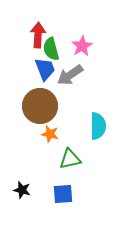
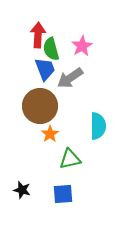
gray arrow: moved 3 px down
orange star: rotated 24 degrees clockwise
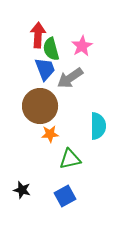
orange star: rotated 30 degrees clockwise
blue square: moved 2 px right, 2 px down; rotated 25 degrees counterclockwise
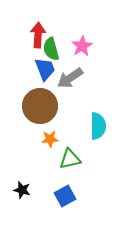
orange star: moved 5 px down
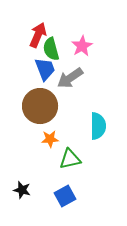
red arrow: rotated 20 degrees clockwise
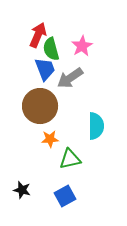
cyan semicircle: moved 2 px left
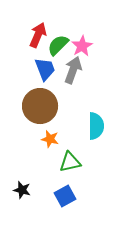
green semicircle: moved 7 px right, 4 px up; rotated 60 degrees clockwise
gray arrow: moved 3 px right, 8 px up; rotated 144 degrees clockwise
orange star: rotated 18 degrees clockwise
green triangle: moved 3 px down
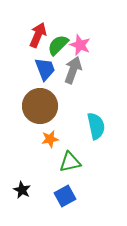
pink star: moved 2 px left, 1 px up; rotated 20 degrees counterclockwise
cyan semicircle: rotated 12 degrees counterclockwise
orange star: rotated 24 degrees counterclockwise
black star: rotated 12 degrees clockwise
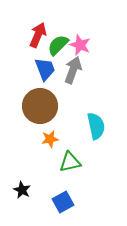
blue square: moved 2 px left, 6 px down
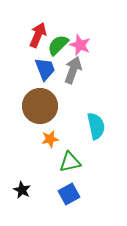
blue square: moved 6 px right, 8 px up
